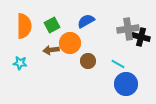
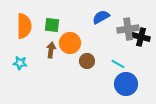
blue semicircle: moved 15 px right, 4 px up
green square: rotated 35 degrees clockwise
brown arrow: rotated 105 degrees clockwise
brown circle: moved 1 px left
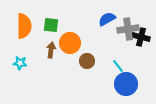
blue semicircle: moved 6 px right, 2 px down
green square: moved 1 px left
cyan line: moved 2 px down; rotated 24 degrees clockwise
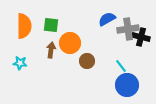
cyan line: moved 3 px right
blue circle: moved 1 px right, 1 px down
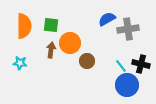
black cross: moved 27 px down
